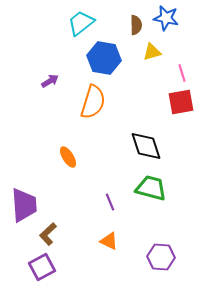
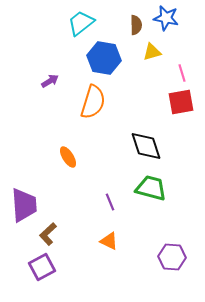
purple hexagon: moved 11 px right
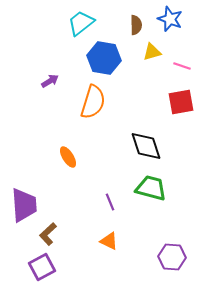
blue star: moved 4 px right, 1 px down; rotated 10 degrees clockwise
pink line: moved 7 px up; rotated 54 degrees counterclockwise
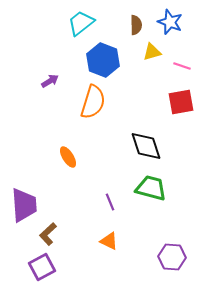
blue star: moved 3 px down
blue hexagon: moved 1 px left, 2 px down; rotated 12 degrees clockwise
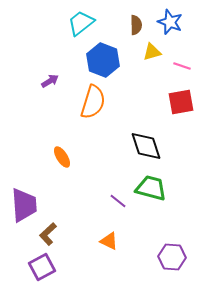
orange ellipse: moved 6 px left
purple line: moved 8 px right, 1 px up; rotated 30 degrees counterclockwise
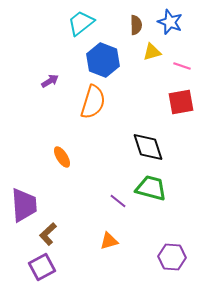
black diamond: moved 2 px right, 1 px down
orange triangle: rotated 42 degrees counterclockwise
